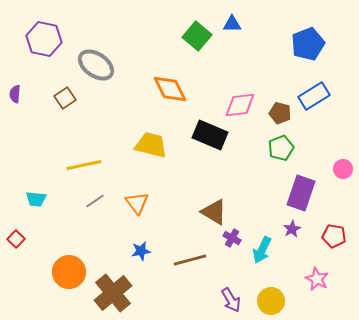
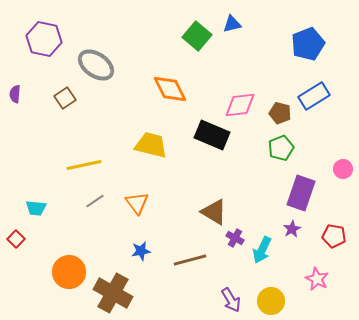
blue triangle: rotated 12 degrees counterclockwise
black rectangle: moved 2 px right
cyan trapezoid: moved 9 px down
purple cross: moved 3 px right
brown cross: rotated 21 degrees counterclockwise
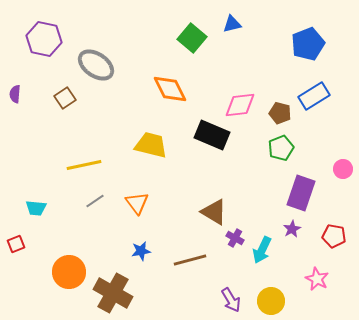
green square: moved 5 px left, 2 px down
red square: moved 5 px down; rotated 24 degrees clockwise
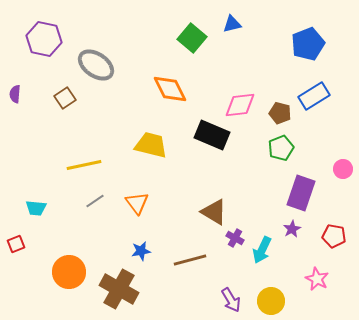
brown cross: moved 6 px right, 4 px up
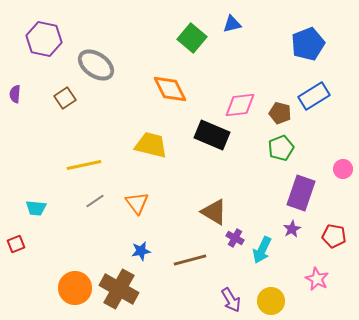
orange circle: moved 6 px right, 16 px down
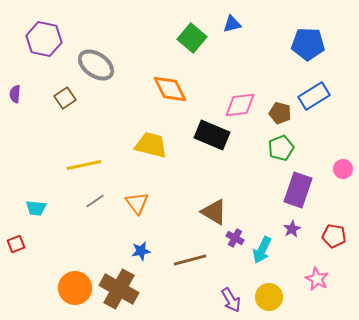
blue pentagon: rotated 24 degrees clockwise
purple rectangle: moved 3 px left, 3 px up
yellow circle: moved 2 px left, 4 px up
